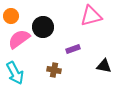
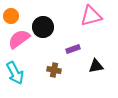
black triangle: moved 8 px left; rotated 21 degrees counterclockwise
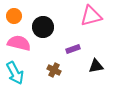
orange circle: moved 3 px right
pink semicircle: moved 4 px down; rotated 50 degrees clockwise
brown cross: rotated 16 degrees clockwise
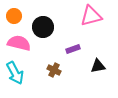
black triangle: moved 2 px right
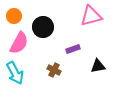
pink semicircle: rotated 105 degrees clockwise
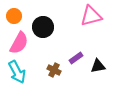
purple rectangle: moved 3 px right, 9 px down; rotated 16 degrees counterclockwise
cyan arrow: moved 2 px right, 1 px up
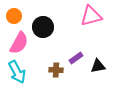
brown cross: moved 2 px right; rotated 24 degrees counterclockwise
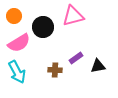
pink triangle: moved 18 px left
pink semicircle: rotated 30 degrees clockwise
brown cross: moved 1 px left
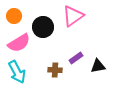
pink triangle: rotated 20 degrees counterclockwise
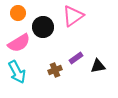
orange circle: moved 4 px right, 3 px up
brown cross: rotated 24 degrees counterclockwise
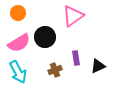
black circle: moved 2 px right, 10 px down
purple rectangle: rotated 64 degrees counterclockwise
black triangle: rotated 14 degrees counterclockwise
cyan arrow: moved 1 px right
